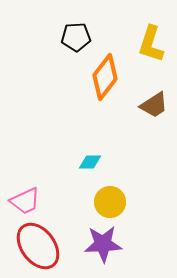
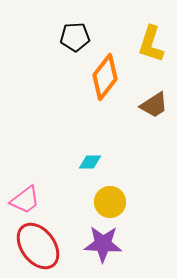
black pentagon: moved 1 px left
pink trapezoid: moved 1 px up; rotated 12 degrees counterclockwise
purple star: rotated 6 degrees clockwise
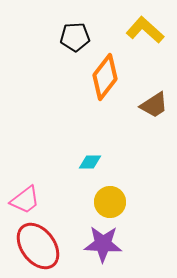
yellow L-shape: moved 6 px left, 14 px up; rotated 114 degrees clockwise
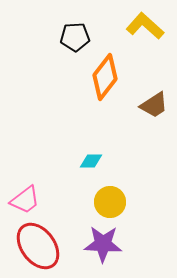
yellow L-shape: moved 4 px up
cyan diamond: moved 1 px right, 1 px up
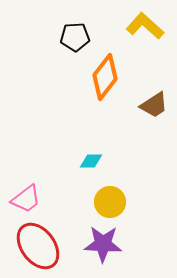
pink trapezoid: moved 1 px right, 1 px up
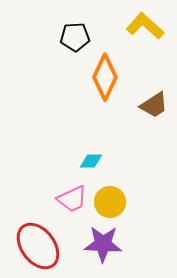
orange diamond: rotated 12 degrees counterclockwise
pink trapezoid: moved 46 px right; rotated 12 degrees clockwise
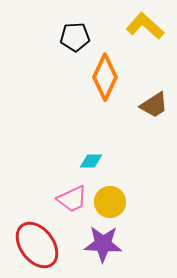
red ellipse: moved 1 px left, 1 px up
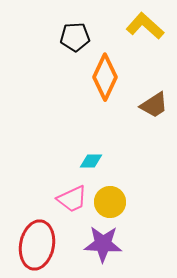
red ellipse: rotated 48 degrees clockwise
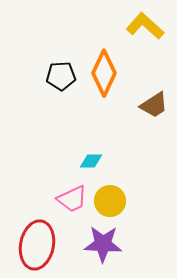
black pentagon: moved 14 px left, 39 px down
orange diamond: moved 1 px left, 4 px up
yellow circle: moved 1 px up
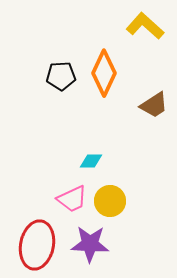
purple star: moved 13 px left
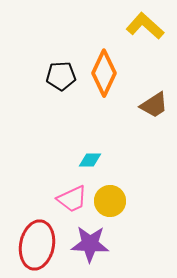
cyan diamond: moved 1 px left, 1 px up
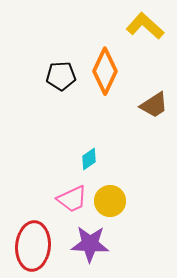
orange diamond: moved 1 px right, 2 px up
cyan diamond: moved 1 px left, 1 px up; rotated 35 degrees counterclockwise
red ellipse: moved 4 px left, 1 px down; rotated 6 degrees counterclockwise
